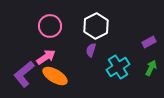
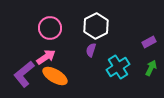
pink circle: moved 2 px down
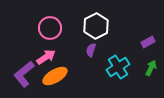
purple rectangle: moved 1 px left
orange ellipse: rotated 60 degrees counterclockwise
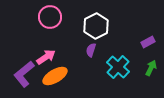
pink circle: moved 11 px up
cyan cross: rotated 15 degrees counterclockwise
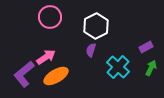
purple rectangle: moved 2 px left, 5 px down
orange ellipse: moved 1 px right
